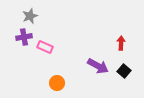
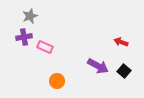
red arrow: moved 1 px up; rotated 72 degrees counterclockwise
orange circle: moved 2 px up
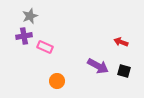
purple cross: moved 1 px up
black square: rotated 24 degrees counterclockwise
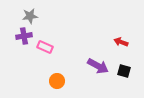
gray star: rotated 14 degrees clockwise
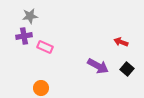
black square: moved 3 px right, 2 px up; rotated 24 degrees clockwise
orange circle: moved 16 px left, 7 px down
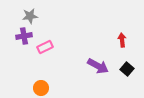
red arrow: moved 1 px right, 2 px up; rotated 64 degrees clockwise
pink rectangle: rotated 49 degrees counterclockwise
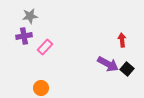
pink rectangle: rotated 21 degrees counterclockwise
purple arrow: moved 10 px right, 2 px up
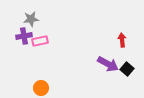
gray star: moved 1 px right, 3 px down
pink rectangle: moved 5 px left, 6 px up; rotated 35 degrees clockwise
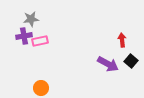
black square: moved 4 px right, 8 px up
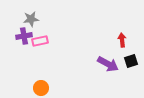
black square: rotated 32 degrees clockwise
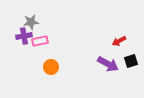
gray star: moved 3 px down
red arrow: moved 3 px left, 1 px down; rotated 112 degrees counterclockwise
orange circle: moved 10 px right, 21 px up
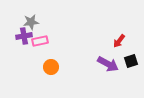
red arrow: rotated 24 degrees counterclockwise
